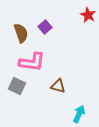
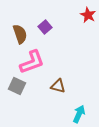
brown semicircle: moved 1 px left, 1 px down
pink L-shape: rotated 28 degrees counterclockwise
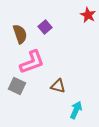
cyan arrow: moved 3 px left, 4 px up
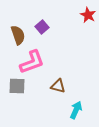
purple square: moved 3 px left
brown semicircle: moved 2 px left, 1 px down
gray square: rotated 24 degrees counterclockwise
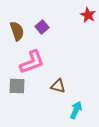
brown semicircle: moved 1 px left, 4 px up
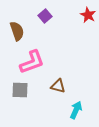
purple square: moved 3 px right, 11 px up
gray square: moved 3 px right, 4 px down
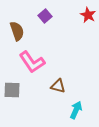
pink L-shape: rotated 76 degrees clockwise
gray square: moved 8 px left
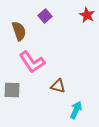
red star: moved 1 px left
brown semicircle: moved 2 px right
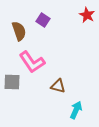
purple square: moved 2 px left, 4 px down; rotated 16 degrees counterclockwise
gray square: moved 8 px up
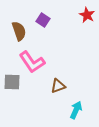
brown triangle: rotated 35 degrees counterclockwise
